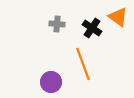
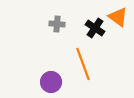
black cross: moved 3 px right
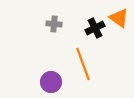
orange triangle: moved 1 px right, 1 px down
gray cross: moved 3 px left
black cross: rotated 30 degrees clockwise
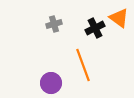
gray cross: rotated 21 degrees counterclockwise
orange line: moved 1 px down
purple circle: moved 1 px down
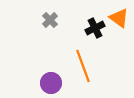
gray cross: moved 4 px left, 4 px up; rotated 28 degrees counterclockwise
orange line: moved 1 px down
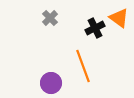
gray cross: moved 2 px up
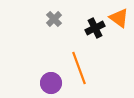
gray cross: moved 4 px right, 1 px down
orange line: moved 4 px left, 2 px down
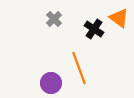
black cross: moved 1 px left, 1 px down; rotated 30 degrees counterclockwise
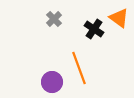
purple circle: moved 1 px right, 1 px up
